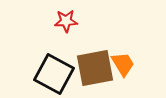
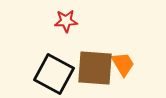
brown square: rotated 15 degrees clockwise
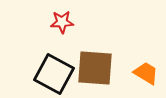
red star: moved 4 px left, 1 px down
orange trapezoid: moved 23 px right, 9 px down; rotated 28 degrees counterclockwise
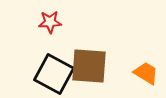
red star: moved 12 px left
brown square: moved 6 px left, 2 px up
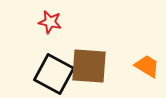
red star: rotated 15 degrees clockwise
orange trapezoid: moved 1 px right, 7 px up
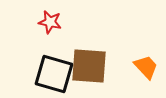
orange trapezoid: moved 1 px left, 1 px down; rotated 16 degrees clockwise
black square: rotated 12 degrees counterclockwise
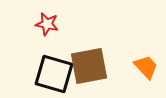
red star: moved 3 px left, 2 px down
brown square: rotated 15 degrees counterclockwise
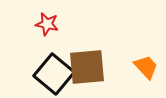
brown square: moved 2 px left, 1 px down; rotated 6 degrees clockwise
black square: rotated 24 degrees clockwise
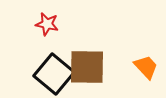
brown square: rotated 6 degrees clockwise
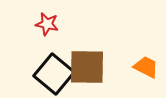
orange trapezoid: rotated 20 degrees counterclockwise
